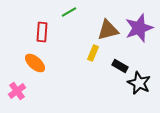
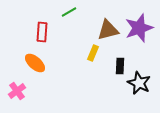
black rectangle: rotated 63 degrees clockwise
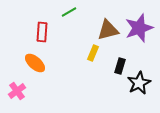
black rectangle: rotated 14 degrees clockwise
black star: rotated 20 degrees clockwise
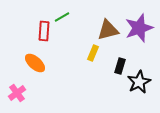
green line: moved 7 px left, 5 px down
red rectangle: moved 2 px right, 1 px up
black star: moved 1 px up
pink cross: moved 2 px down
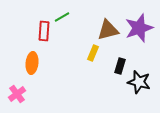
orange ellipse: moved 3 px left; rotated 55 degrees clockwise
black star: rotated 30 degrees counterclockwise
pink cross: moved 1 px down
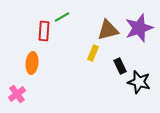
black rectangle: rotated 42 degrees counterclockwise
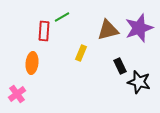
yellow rectangle: moved 12 px left
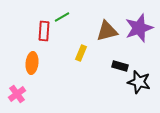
brown triangle: moved 1 px left, 1 px down
black rectangle: rotated 49 degrees counterclockwise
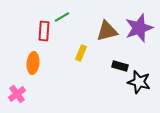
orange ellipse: moved 1 px right
